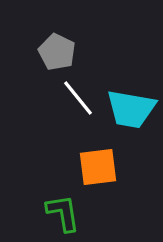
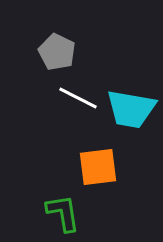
white line: rotated 24 degrees counterclockwise
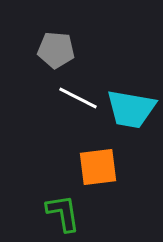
gray pentagon: moved 1 px left, 2 px up; rotated 21 degrees counterclockwise
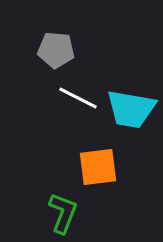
green L-shape: rotated 30 degrees clockwise
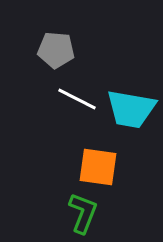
white line: moved 1 px left, 1 px down
orange square: rotated 15 degrees clockwise
green L-shape: moved 20 px right
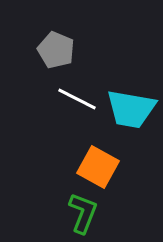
gray pentagon: rotated 18 degrees clockwise
orange square: rotated 21 degrees clockwise
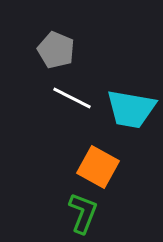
white line: moved 5 px left, 1 px up
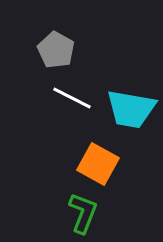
gray pentagon: rotated 6 degrees clockwise
orange square: moved 3 px up
